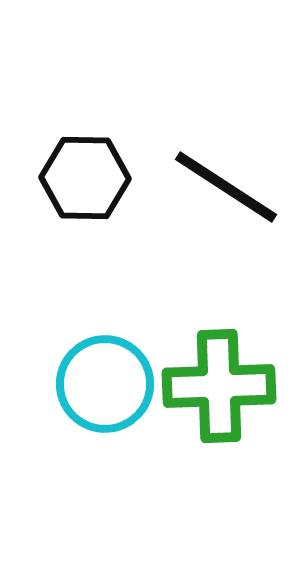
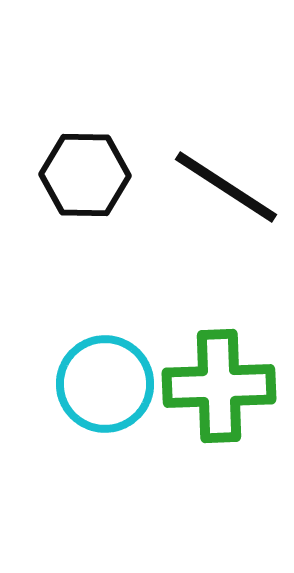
black hexagon: moved 3 px up
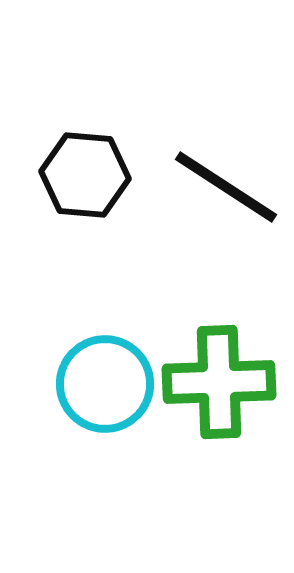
black hexagon: rotated 4 degrees clockwise
green cross: moved 4 px up
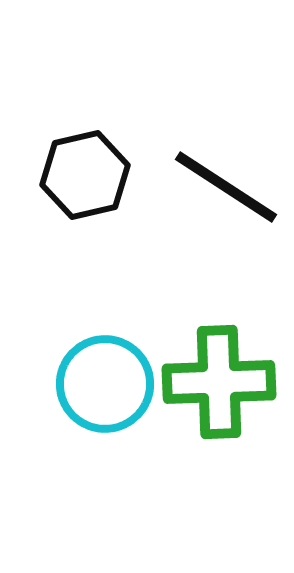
black hexagon: rotated 18 degrees counterclockwise
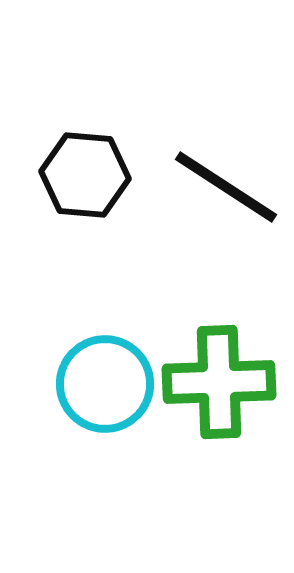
black hexagon: rotated 18 degrees clockwise
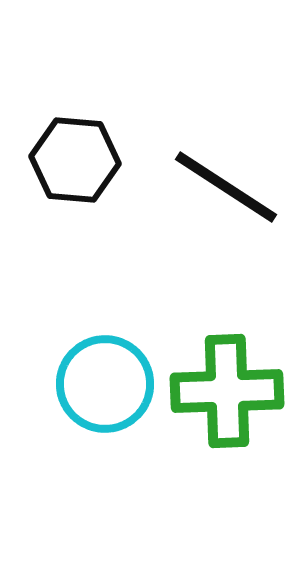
black hexagon: moved 10 px left, 15 px up
green cross: moved 8 px right, 9 px down
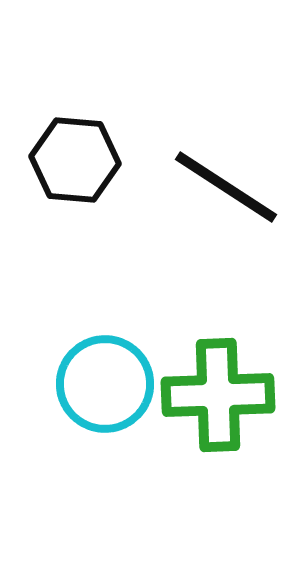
green cross: moved 9 px left, 4 px down
